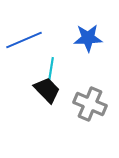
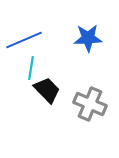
cyan line: moved 20 px left, 1 px up
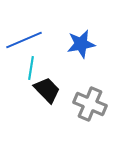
blue star: moved 7 px left, 6 px down; rotated 8 degrees counterclockwise
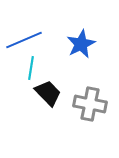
blue star: rotated 16 degrees counterclockwise
black trapezoid: moved 1 px right, 3 px down
gray cross: rotated 12 degrees counterclockwise
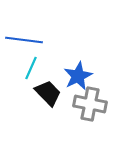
blue line: rotated 30 degrees clockwise
blue star: moved 3 px left, 32 px down
cyan line: rotated 15 degrees clockwise
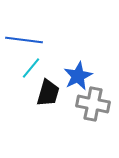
cyan line: rotated 15 degrees clockwise
black trapezoid: rotated 60 degrees clockwise
gray cross: moved 3 px right
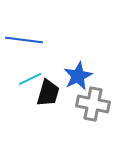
cyan line: moved 1 px left, 11 px down; rotated 25 degrees clockwise
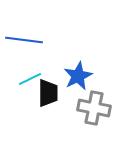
black trapezoid: rotated 16 degrees counterclockwise
gray cross: moved 1 px right, 4 px down
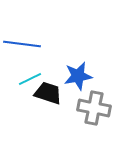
blue line: moved 2 px left, 4 px down
blue star: rotated 16 degrees clockwise
black trapezoid: rotated 72 degrees counterclockwise
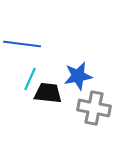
cyan line: rotated 40 degrees counterclockwise
black trapezoid: rotated 12 degrees counterclockwise
